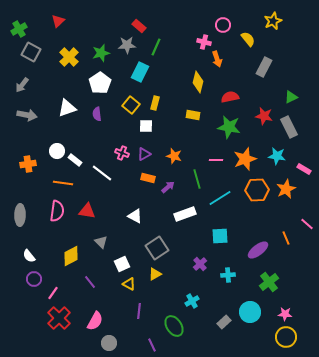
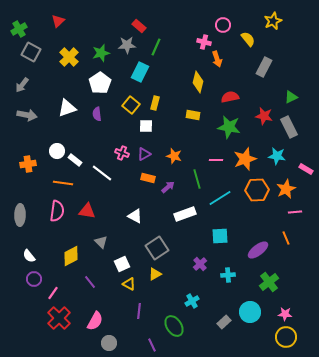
pink rectangle at (304, 169): moved 2 px right
pink line at (307, 224): moved 12 px left, 12 px up; rotated 48 degrees counterclockwise
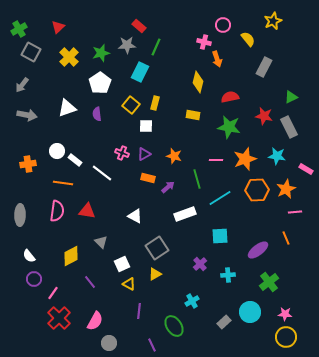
red triangle at (58, 21): moved 6 px down
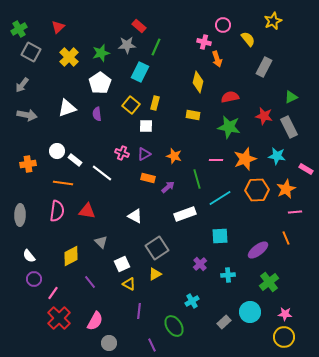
yellow circle at (286, 337): moved 2 px left
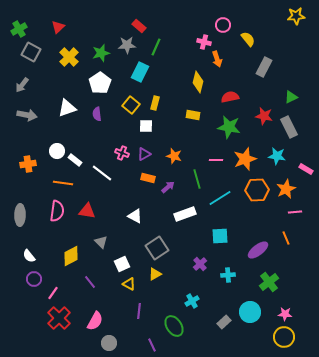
yellow star at (273, 21): moved 23 px right, 5 px up; rotated 18 degrees clockwise
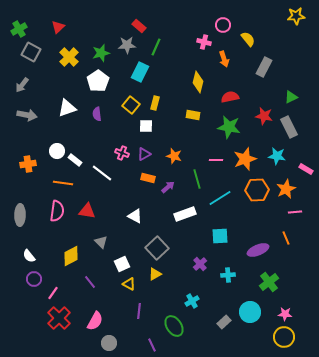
orange arrow at (217, 59): moved 7 px right
white pentagon at (100, 83): moved 2 px left, 2 px up
gray square at (157, 248): rotated 10 degrees counterclockwise
purple ellipse at (258, 250): rotated 15 degrees clockwise
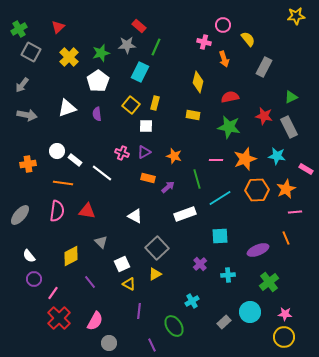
purple triangle at (144, 154): moved 2 px up
gray ellipse at (20, 215): rotated 40 degrees clockwise
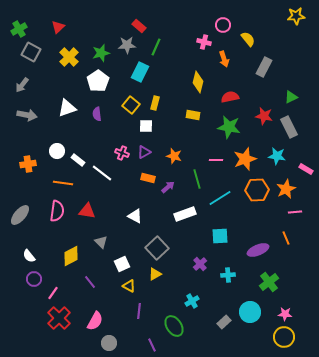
white rectangle at (75, 160): moved 3 px right
yellow triangle at (129, 284): moved 2 px down
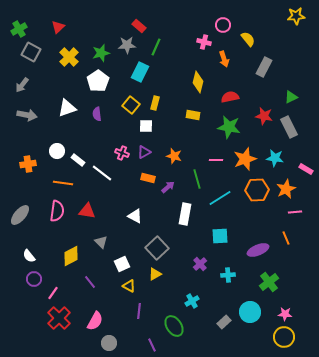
cyan star at (277, 156): moved 2 px left, 2 px down
white rectangle at (185, 214): rotated 60 degrees counterclockwise
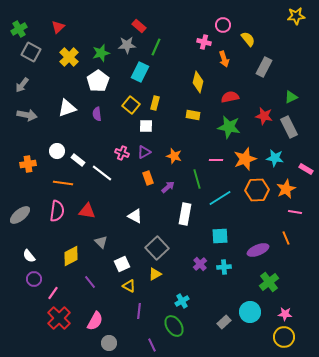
orange rectangle at (148, 178): rotated 56 degrees clockwise
pink line at (295, 212): rotated 16 degrees clockwise
gray ellipse at (20, 215): rotated 10 degrees clockwise
cyan cross at (228, 275): moved 4 px left, 8 px up
cyan cross at (192, 301): moved 10 px left
